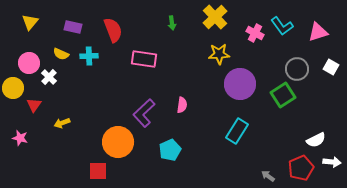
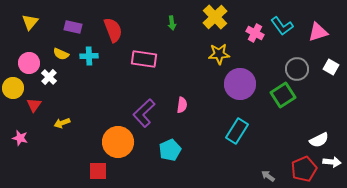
white semicircle: moved 3 px right
red pentagon: moved 3 px right, 1 px down
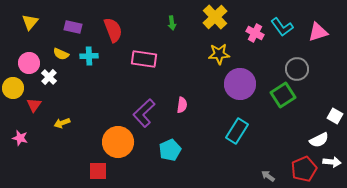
cyan L-shape: moved 1 px down
white square: moved 4 px right, 49 px down
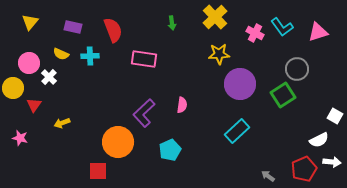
cyan cross: moved 1 px right
cyan rectangle: rotated 15 degrees clockwise
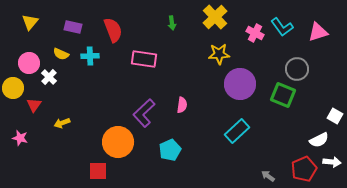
green square: rotated 35 degrees counterclockwise
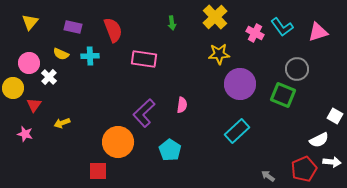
pink star: moved 5 px right, 4 px up
cyan pentagon: rotated 15 degrees counterclockwise
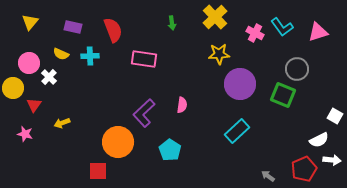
white arrow: moved 2 px up
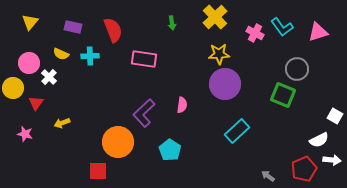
purple circle: moved 15 px left
red triangle: moved 2 px right, 2 px up
